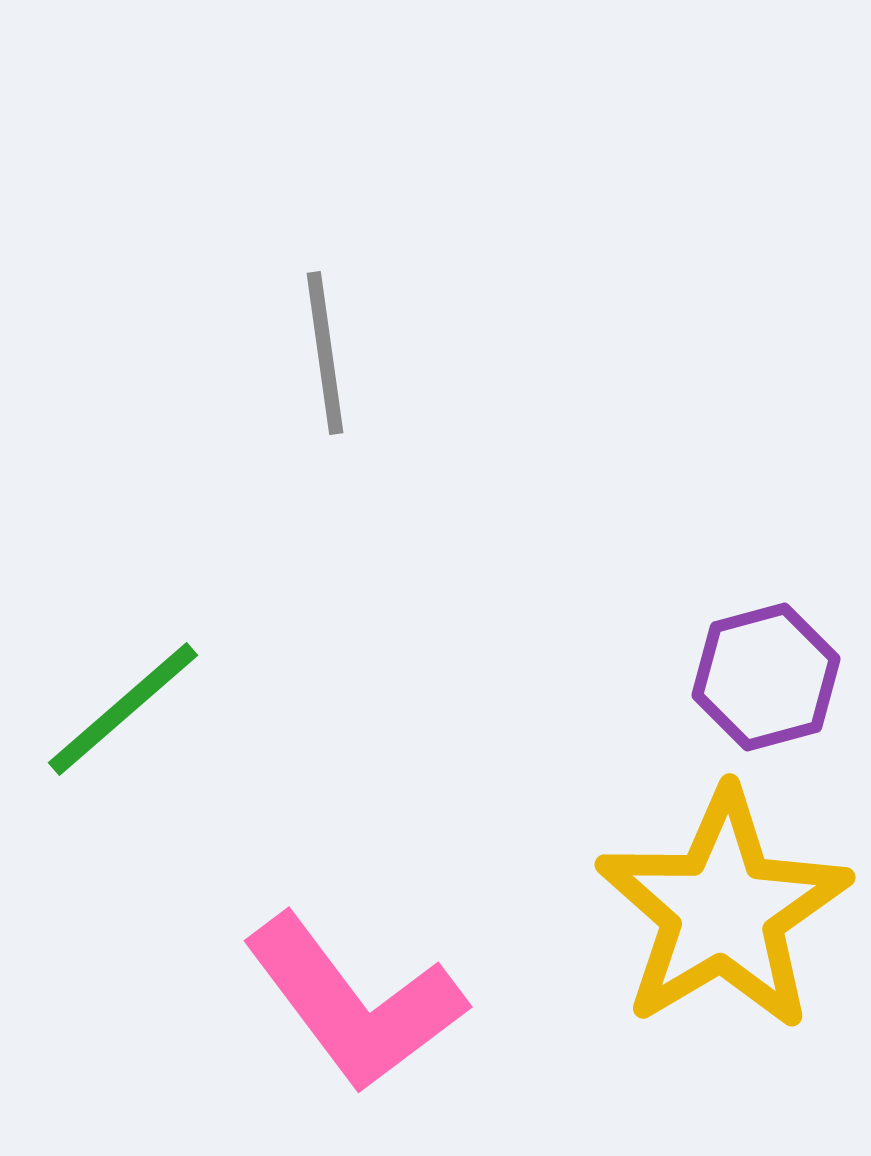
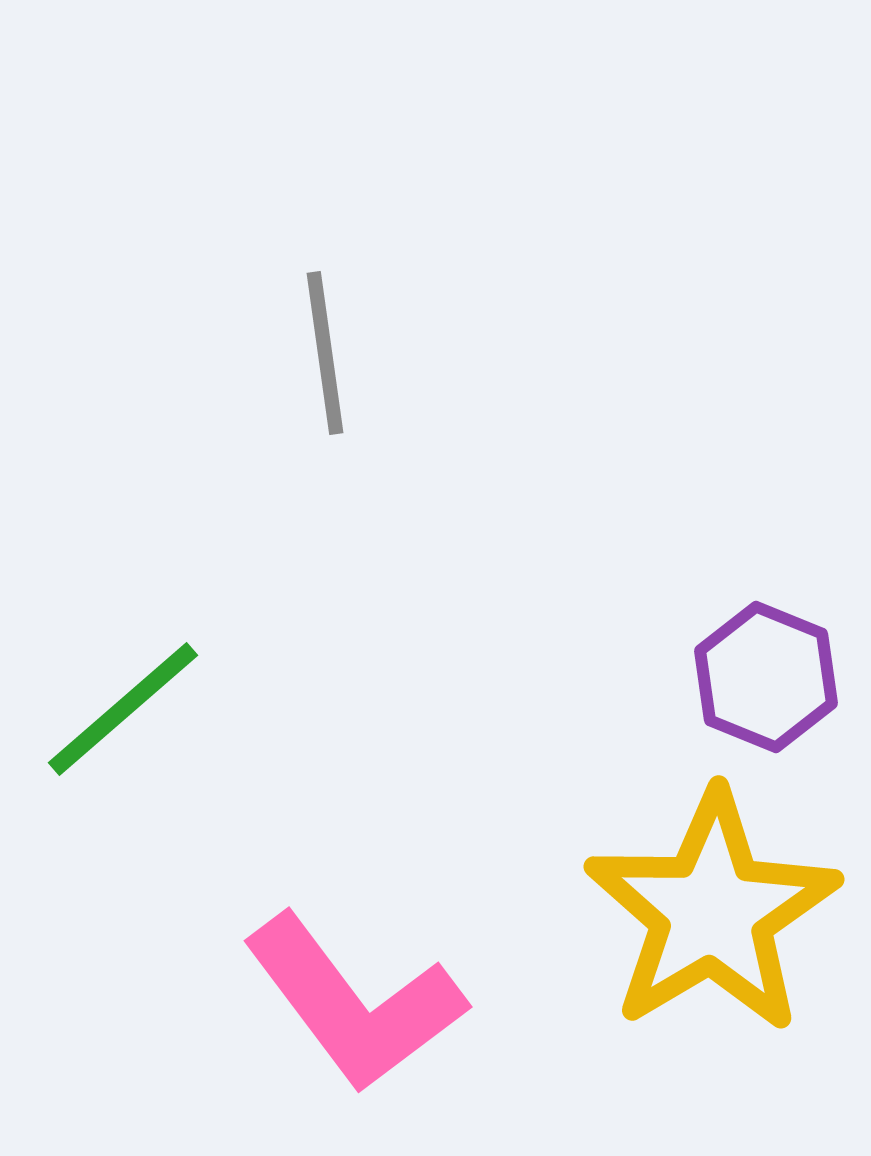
purple hexagon: rotated 23 degrees counterclockwise
yellow star: moved 11 px left, 2 px down
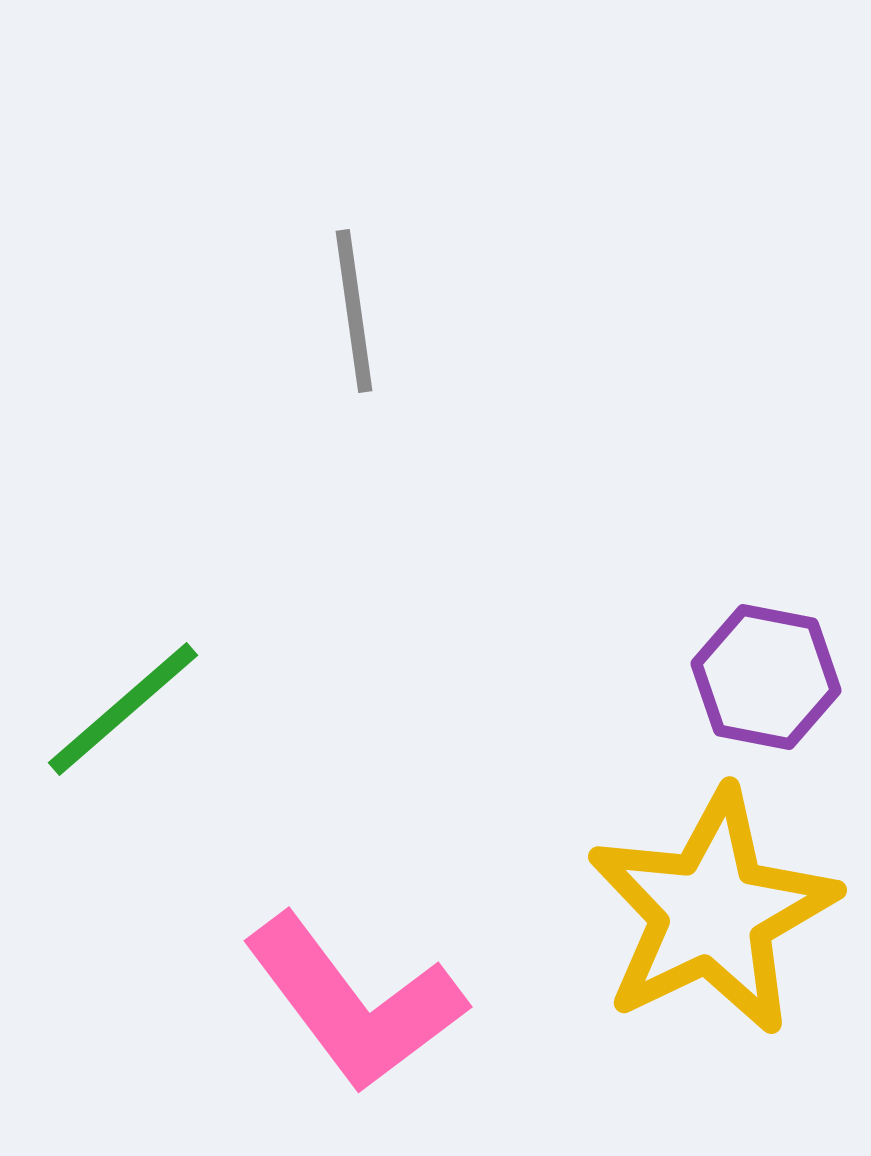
gray line: moved 29 px right, 42 px up
purple hexagon: rotated 11 degrees counterclockwise
yellow star: rotated 5 degrees clockwise
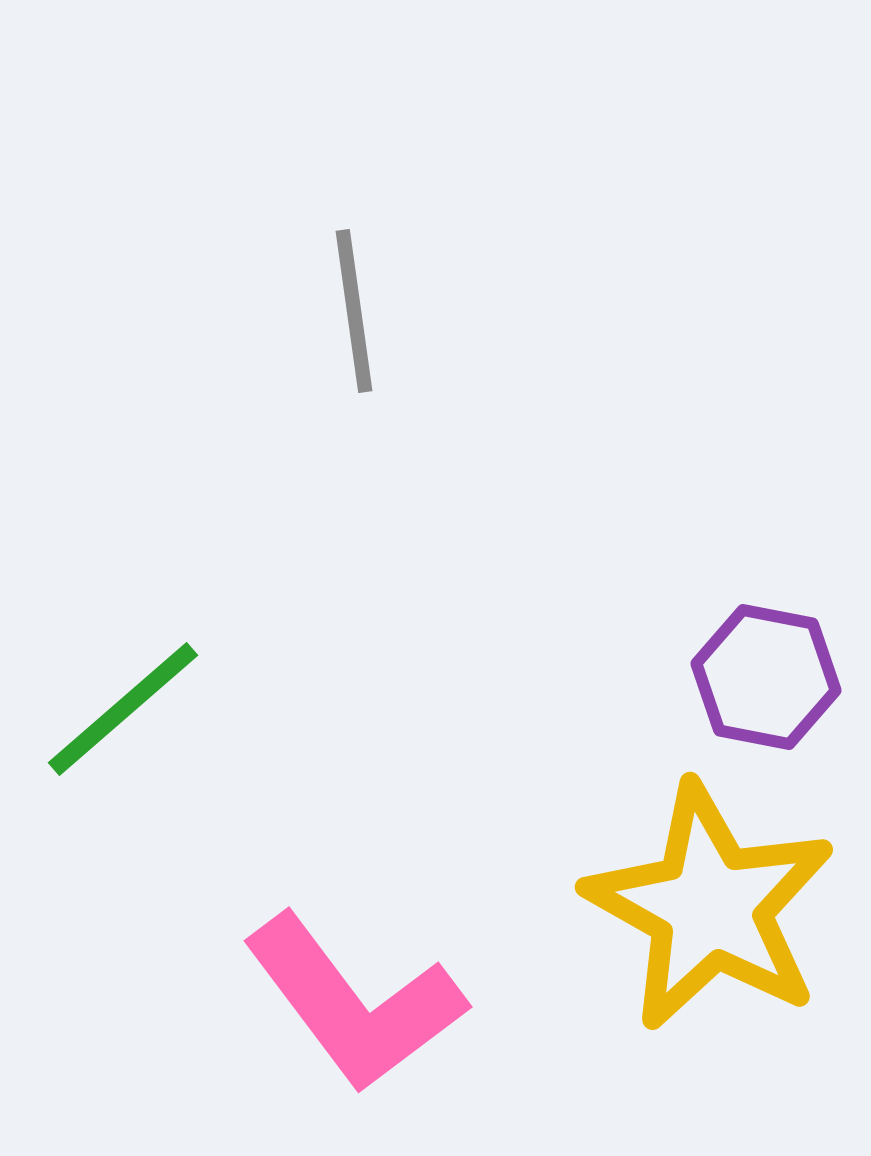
yellow star: moved 2 px left, 5 px up; rotated 17 degrees counterclockwise
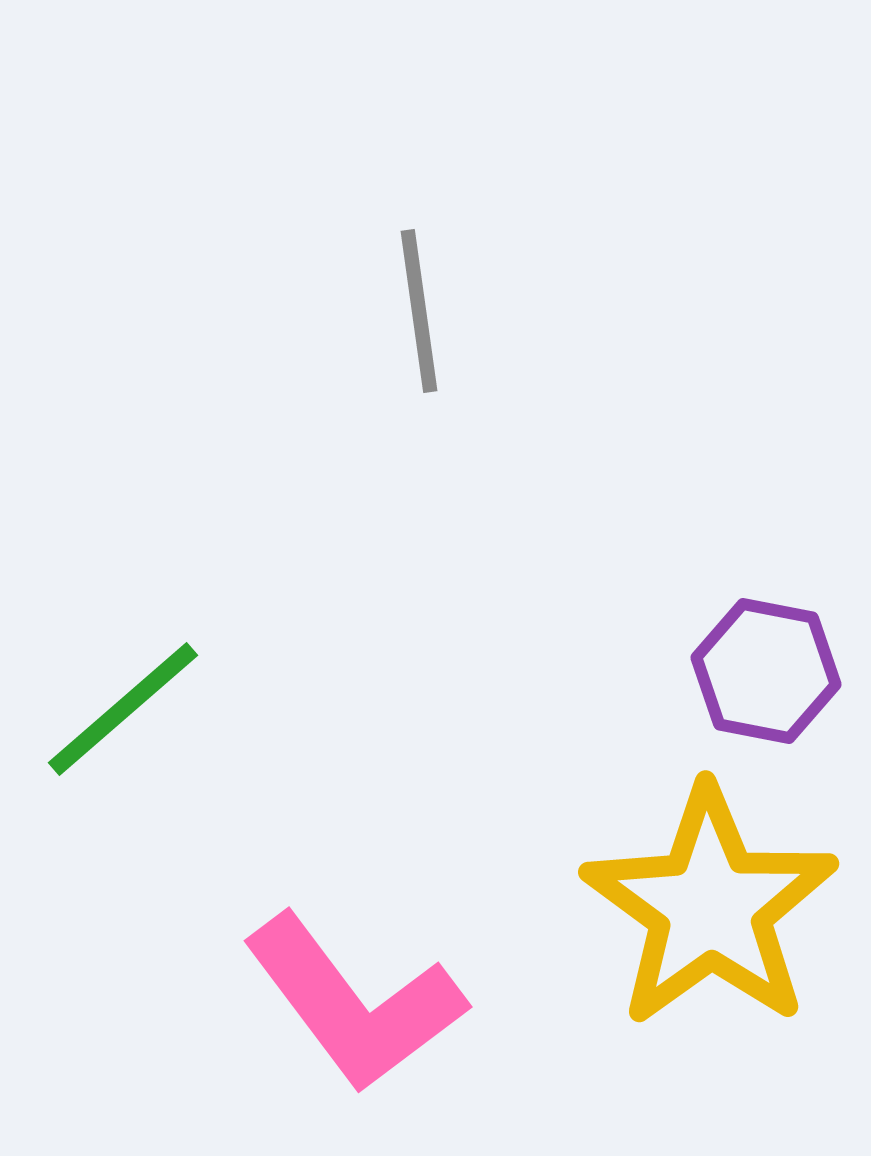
gray line: moved 65 px right
purple hexagon: moved 6 px up
yellow star: rotated 7 degrees clockwise
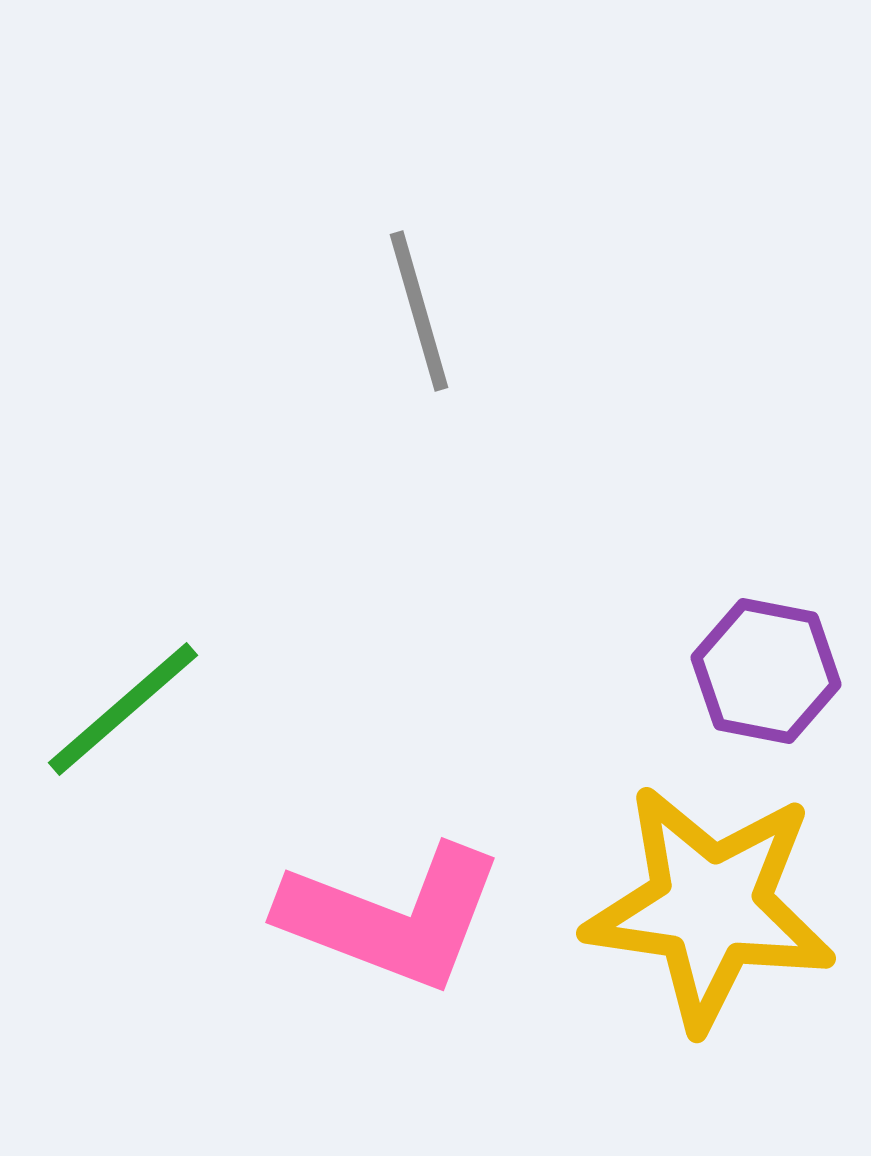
gray line: rotated 8 degrees counterclockwise
yellow star: rotated 28 degrees counterclockwise
pink L-shape: moved 38 px right, 86 px up; rotated 32 degrees counterclockwise
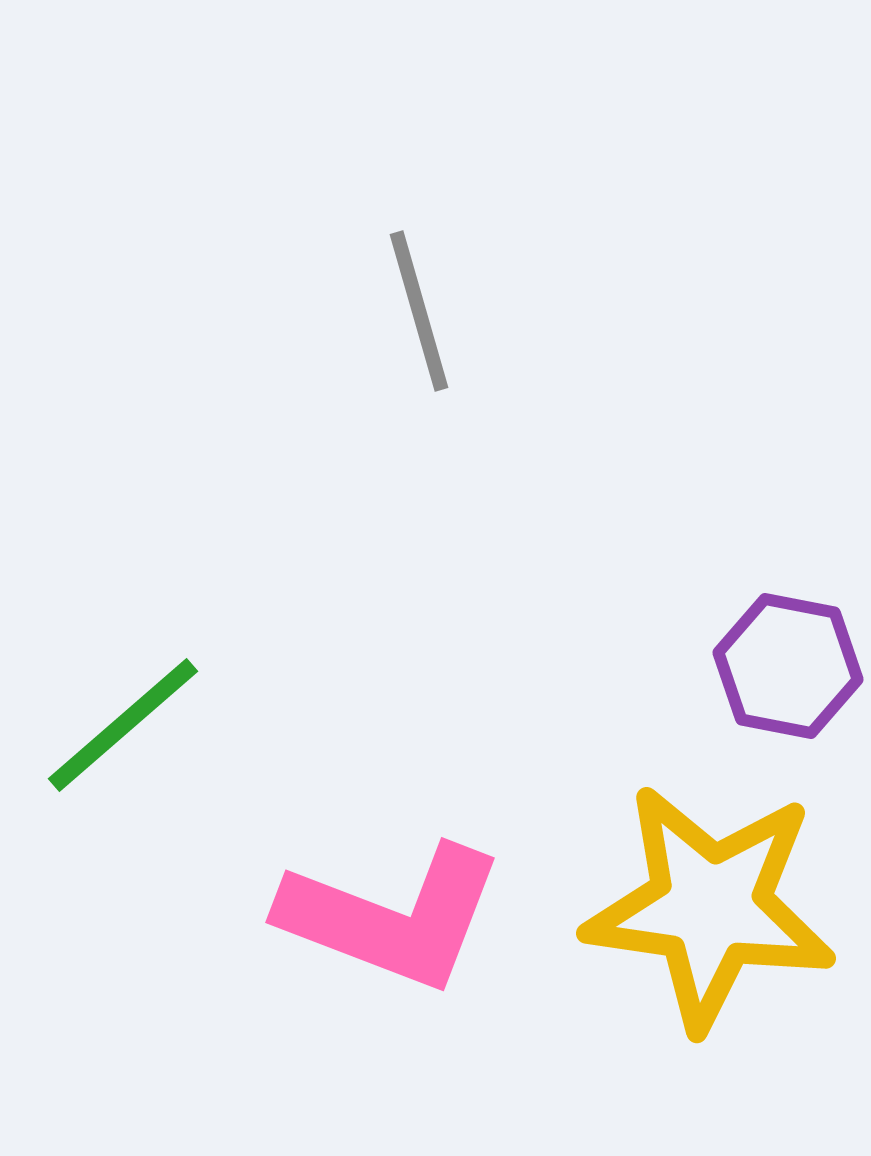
purple hexagon: moved 22 px right, 5 px up
green line: moved 16 px down
